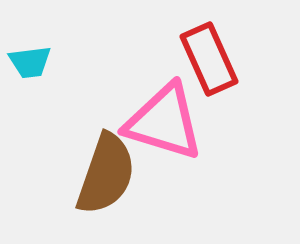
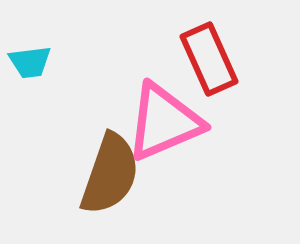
pink triangle: rotated 40 degrees counterclockwise
brown semicircle: moved 4 px right
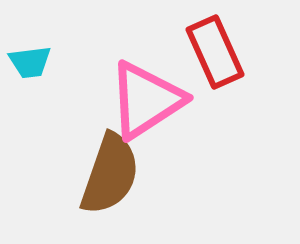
red rectangle: moved 6 px right, 7 px up
pink triangle: moved 18 px left, 22 px up; rotated 10 degrees counterclockwise
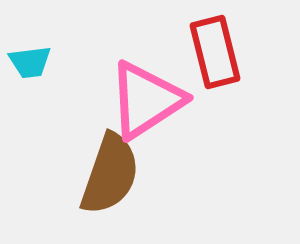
red rectangle: rotated 10 degrees clockwise
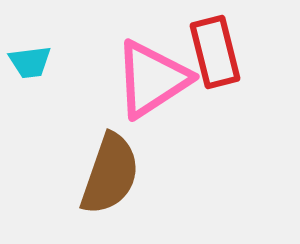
pink triangle: moved 6 px right, 21 px up
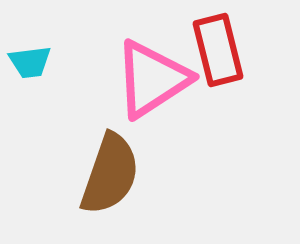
red rectangle: moved 3 px right, 2 px up
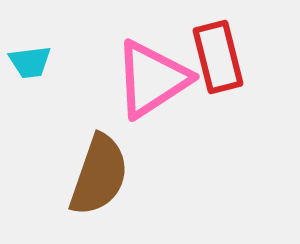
red rectangle: moved 7 px down
brown semicircle: moved 11 px left, 1 px down
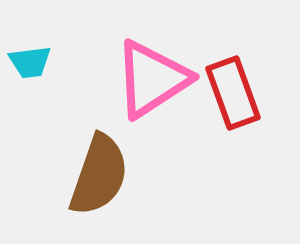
red rectangle: moved 15 px right, 36 px down; rotated 6 degrees counterclockwise
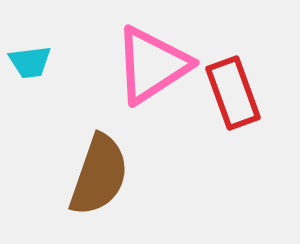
pink triangle: moved 14 px up
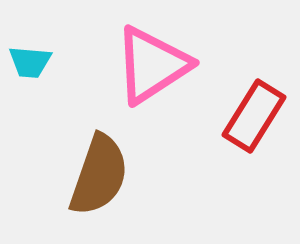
cyan trapezoid: rotated 12 degrees clockwise
red rectangle: moved 21 px right, 23 px down; rotated 52 degrees clockwise
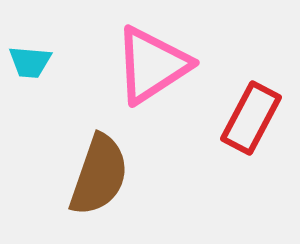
red rectangle: moved 3 px left, 2 px down; rotated 4 degrees counterclockwise
